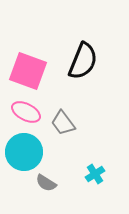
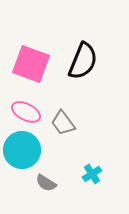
pink square: moved 3 px right, 7 px up
cyan circle: moved 2 px left, 2 px up
cyan cross: moved 3 px left
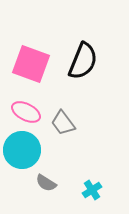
cyan cross: moved 16 px down
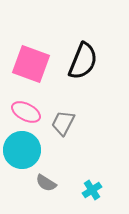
gray trapezoid: rotated 64 degrees clockwise
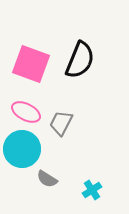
black semicircle: moved 3 px left, 1 px up
gray trapezoid: moved 2 px left
cyan circle: moved 1 px up
gray semicircle: moved 1 px right, 4 px up
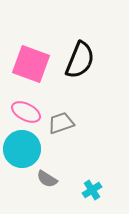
gray trapezoid: rotated 44 degrees clockwise
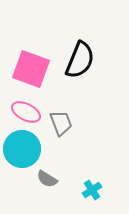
pink square: moved 5 px down
gray trapezoid: rotated 88 degrees clockwise
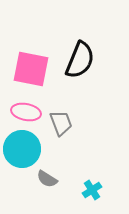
pink square: rotated 9 degrees counterclockwise
pink ellipse: rotated 16 degrees counterclockwise
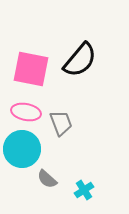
black semicircle: rotated 18 degrees clockwise
gray semicircle: rotated 10 degrees clockwise
cyan cross: moved 8 px left
